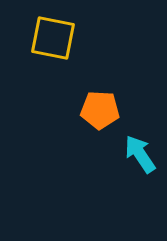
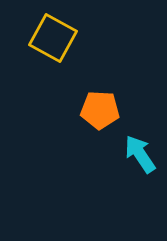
yellow square: rotated 18 degrees clockwise
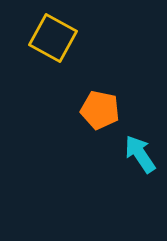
orange pentagon: rotated 9 degrees clockwise
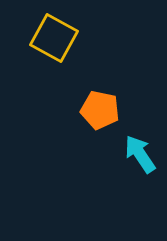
yellow square: moved 1 px right
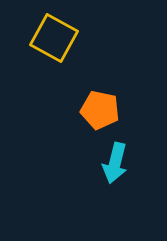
cyan arrow: moved 25 px left, 9 px down; rotated 132 degrees counterclockwise
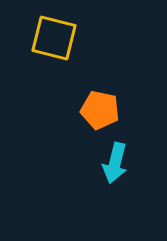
yellow square: rotated 15 degrees counterclockwise
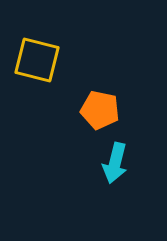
yellow square: moved 17 px left, 22 px down
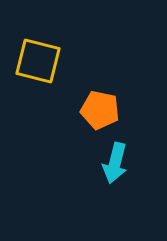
yellow square: moved 1 px right, 1 px down
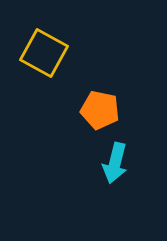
yellow square: moved 6 px right, 8 px up; rotated 15 degrees clockwise
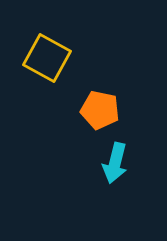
yellow square: moved 3 px right, 5 px down
